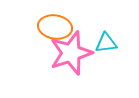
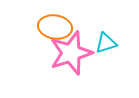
cyan triangle: rotated 10 degrees counterclockwise
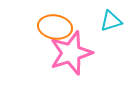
cyan triangle: moved 5 px right, 22 px up
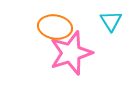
cyan triangle: rotated 45 degrees counterclockwise
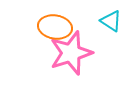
cyan triangle: rotated 25 degrees counterclockwise
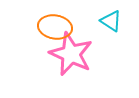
pink star: moved 1 px down; rotated 30 degrees counterclockwise
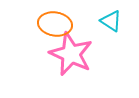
orange ellipse: moved 3 px up
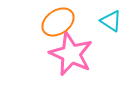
orange ellipse: moved 3 px right, 2 px up; rotated 44 degrees counterclockwise
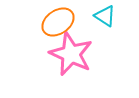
cyan triangle: moved 6 px left, 5 px up
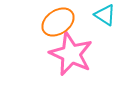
cyan triangle: moved 1 px up
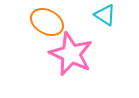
orange ellipse: moved 11 px left; rotated 64 degrees clockwise
